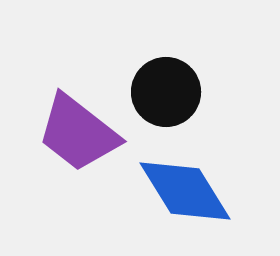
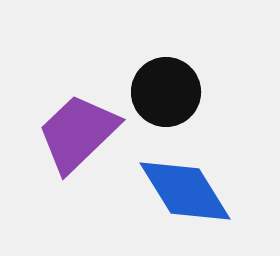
purple trapezoid: rotated 98 degrees clockwise
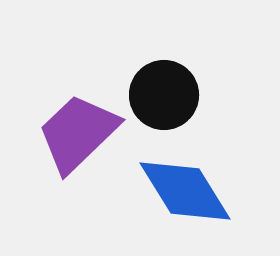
black circle: moved 2 px left, 3 px down
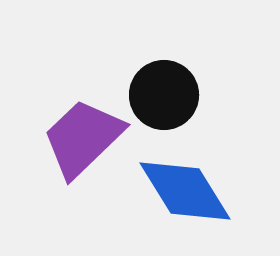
purple trapezoid: moved 5 px right, 5 px down
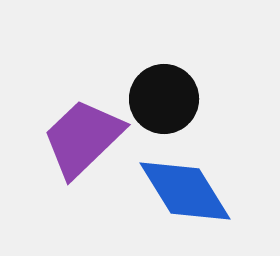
black circle: moved 4 px down
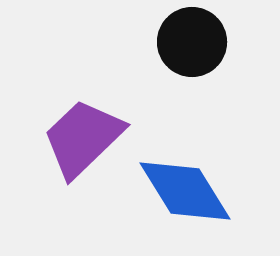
black circle: moved 28 px right, 57 px up
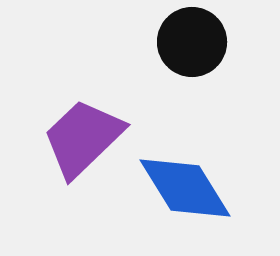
blue diamond: moved 3 px up
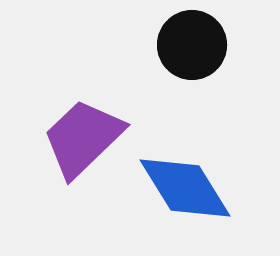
black circle: moved 3 px down
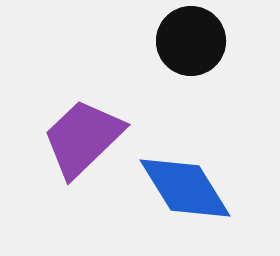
black circle: moved 1 px left, 4 px up
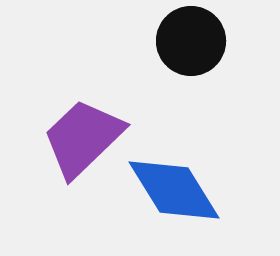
blue diamond: moved 11 px left, 2 px down
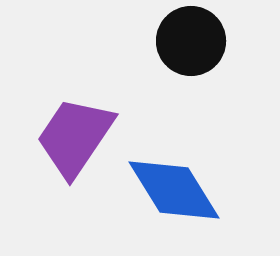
purple trapezoid: moved 8 px left, 1 px up; rotated 12 degrees counterclockwise
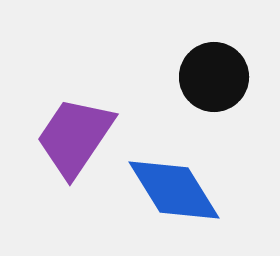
black circle: moved 23 px right, 36 px down
